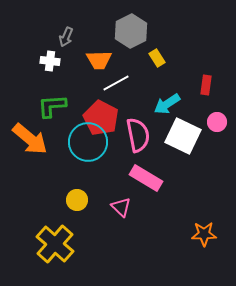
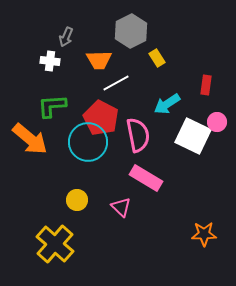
white square: moved 10 px right
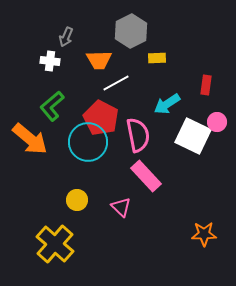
yellow rectangle: rotated 60 degrees counterclockwise
green L-shape: rotated 36 degrees counterclockwise
pink rectangle: moved 2 px up; rotated 16 degrees clockwise
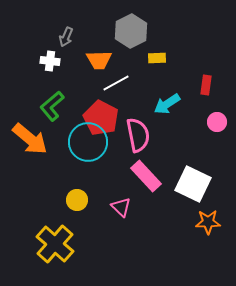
white square: moved 48 px down
orange star: moved 4 px right, 12 px up
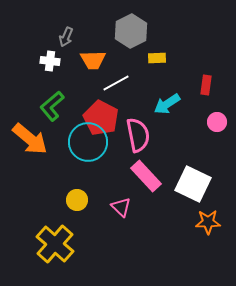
orange trapezoid: moved 6 px left
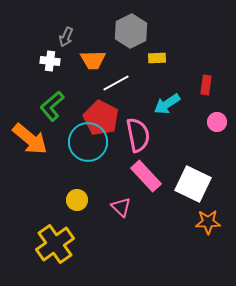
yellow cross: rotated 12 degrees clockwise
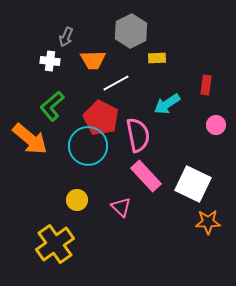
pink circle: moved 1 px left, 3 px down
cyan circle: moved 4 px down
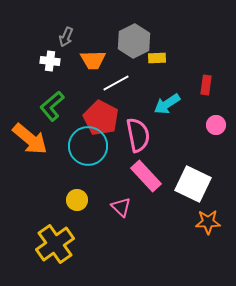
gray hexagon: moved 3 px right, 10 px down
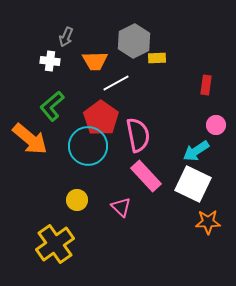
orange trapezoid: moved 2 px right, 1 px down
cyan arrow: moved 29 px right, 47 px down
red pentagon: rotated 8 degrees clockwise
